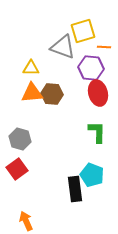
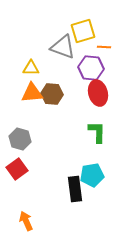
cyan pentagon: rotated 30 degrees counterclockwise
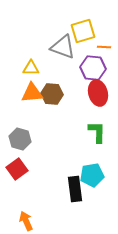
purple hexagon: moved 2 px right
